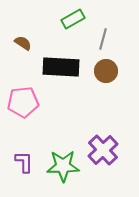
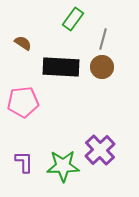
green rectangle: rotated 25 degrees counterclockwise
brown circle: moved 4 px left, 4 px up
purple cross: moved 3 px left
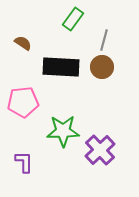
gray line: moved 1 px right, 1 px down
green star: moved 35 px up
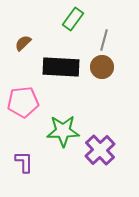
brown semicircle: rotated 78 degrees counterclockwise
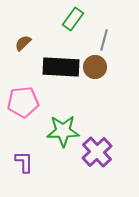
brown circle: moved 7 px left
purple cross: moved 3 px left, 2 px down
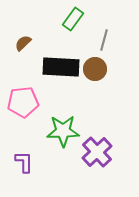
brown circle: moved 2 px down
